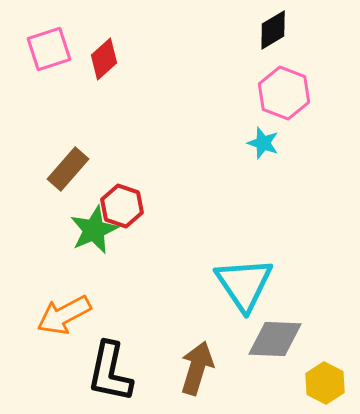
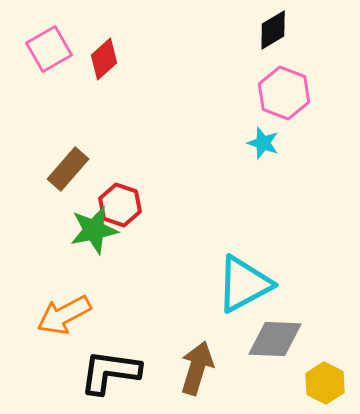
pink square: rotated 12 degrees counterclockwise
red hexagon: moved 2 px left, 1 px up
green star: rotated 12 degrees clockwise
cyan triangle: rotated 36 degrees clockwise
black L-shape: rotated 86 degrees clockwise
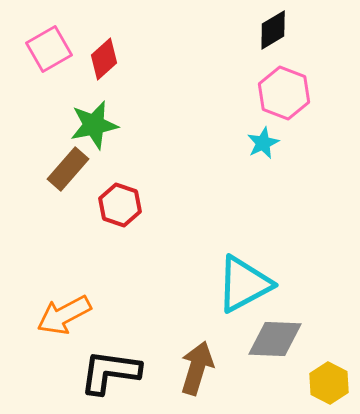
cyan star: rotated 28 degrees clockwise
green star: moved 105 px up
yellow hexagon: moved 4 px right
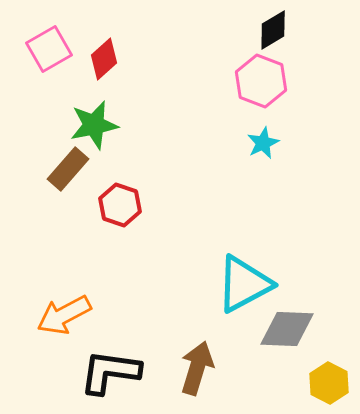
pink hexagon: moved 23 px left, 12 px up
gray diamond: moved 12 px right, 10 px up
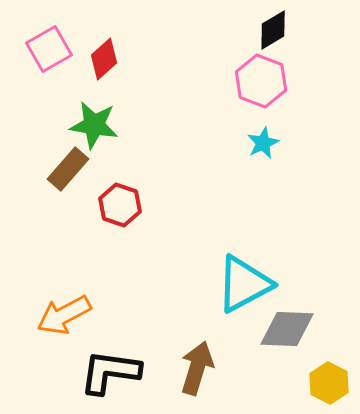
green star: rotated 21 degrees clockwise
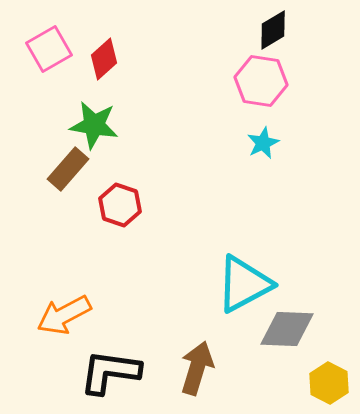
pink hexagon: rotated 12 degrees counterclockwise
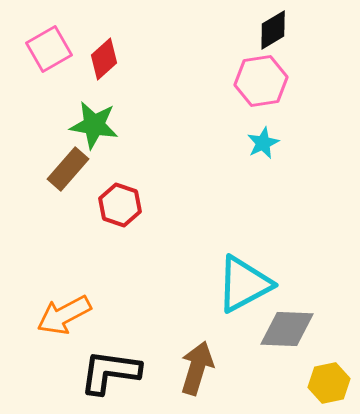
pink hexagon: rotated 18 degrees counterclockwise
yellow hexagon: rotated 21 degrees clockwise
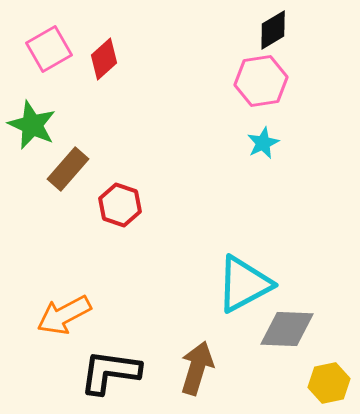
green star: moved 62 px left; rotated 15 degrees clockwise
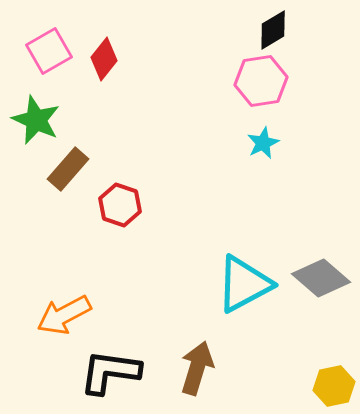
pink square: moved 2 px down
red diamond: rotated 9 degrees counterclockwise
green star: moved 4 px right, 5 px up
gray diamond: moved 34 px right, 51 px up; rotated 38 degrees clockwise
yellow hexagon: moved 5 px right, 3 px down
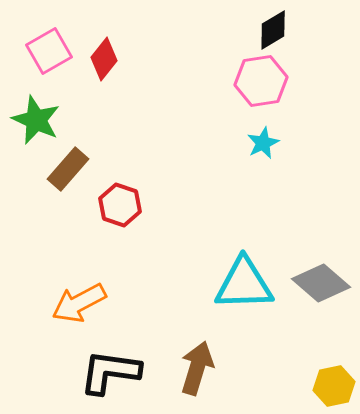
gray diamond: moved 5 px down
cyan triangle: rotated 26 degrees clockwise
orange arrow: moved 15 px right, 12 px up
